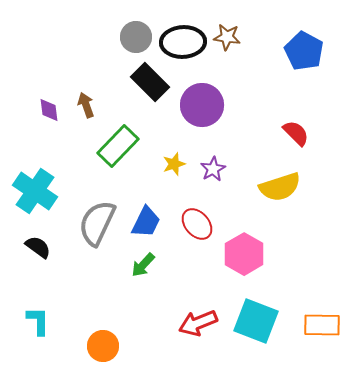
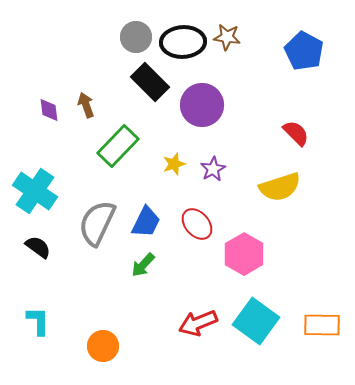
cyan square: rotated 15 degrees clockwise
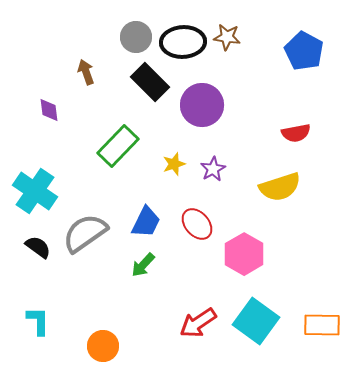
brown arrow: moved 33 px up
red semicircle: rotated 124 degrees clockwise
gray semicircle: moved 12 px left, 10 px down; rotated 30 degrees clockwise
red arrow: rotated 12 degrees counterclockwise
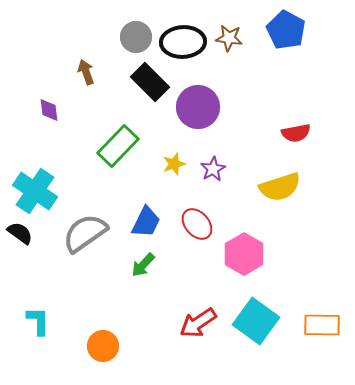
brown star: moved 2 px right, 1 px down
blue pentagon: moved 18 px left, 21 px up
purple circle: moved 4 px left, 2 px down
black semicircle: moved 18 px left, 14 px up
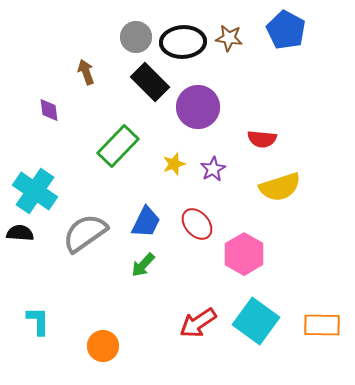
red semicircle: moved 34 px left, 6 px down; rotated 16 degrees clockwise
black semicircle: rotated 32 degrees counterclockwise
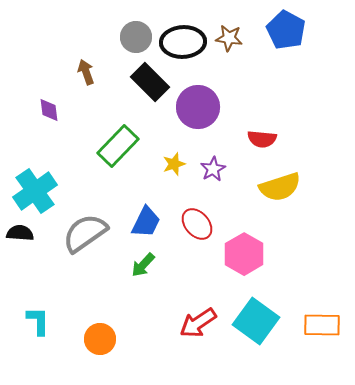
cyan cross: rotated 21 degrees clockwise
orange circle: moved 3 px left, 7 px up
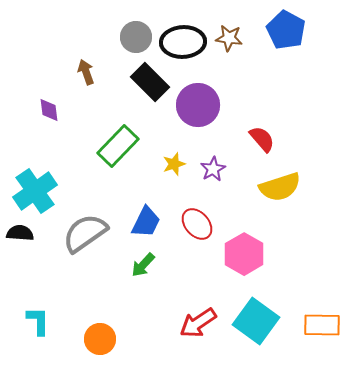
purple circle: moved 2 px up
red semicircle: rotated 136 degrees counterclockwise
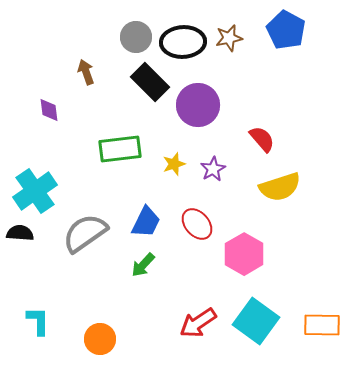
brown star: rotated 20 degrees counterclockwise
green rectangle: moved 2 px right, 3 px down; rotated 39 degrees clockwise
